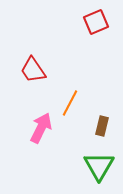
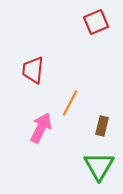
red trapezoid: rotated 40 degrees clockwise
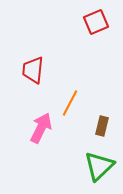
green triangle: rotated 16 degrees clockwise
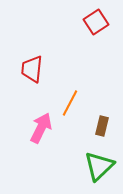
red square: rotated 10 degrees counterclockwise
red trapezoid: moved 1 px left, 1 px up
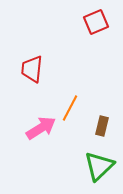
red square: rotated 10 degrees clockwise
orange line: moved 5 px down
pink arrow: rotated 32 degrees clockwise
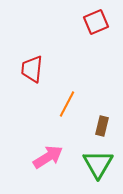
orange line: moved 3 px left, 4 px up
pink arrow: moved 7 px right, 29 px down
green triangle: moved 1 px left, 2 px up; rotated 16 degrees counterclockwise
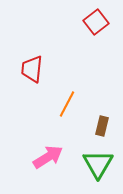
red square: rotated 15 degrees counterclockwise
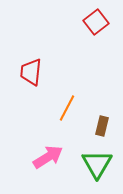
red trapezoid: moved 1 px left, 3 px down
orange line: moved 4 px down
green triangle: moved 1 px left
